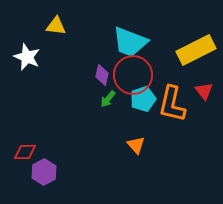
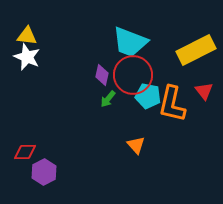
yellow triangle: moved 29 px left, 10 px down
cyan pentagon: moved 5 px right, 3 px up; rotated 30 degrees clockwise
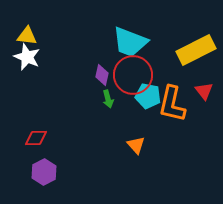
green arrow: rotated 54 degrees counterclockwise
red diamond: moved 11 px right, 14 px up
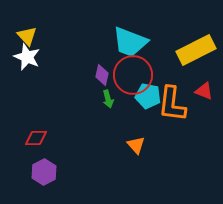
yellow triangle: rotated 40 degrees clockwise
red triangle: rotated 30 degrees counterclockwise
orange L-shape: rotated 6 degrees counterclockwise
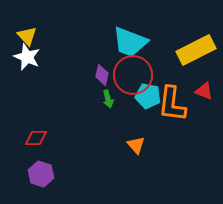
purple hexagon: moved 3 px left, 2 px down; rotated 15 degrees counterclockwise
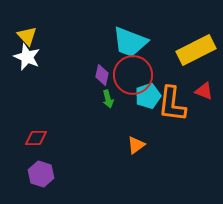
cyan pentagon: rotated 30 degrees counterclockwise
orange triangle: rotated 36 degrees clockwise
